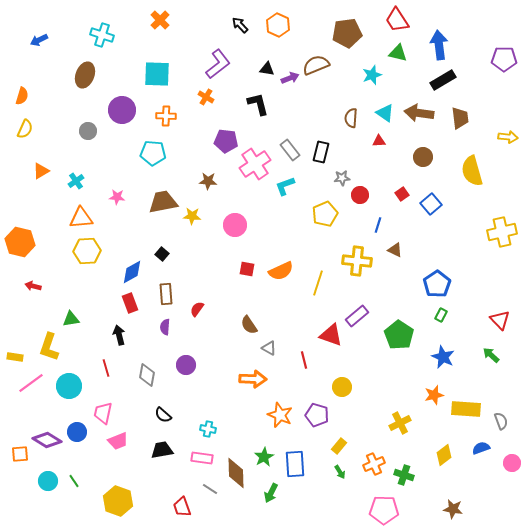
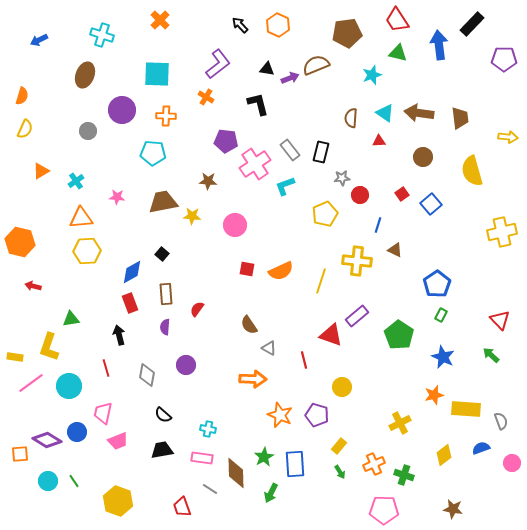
black rectangle at (443, 80): moved 29 px right, 56 px up; rotated 15 degrees counterclockwise
yellow line at (318, 283): moved 3 px right, 2 px up
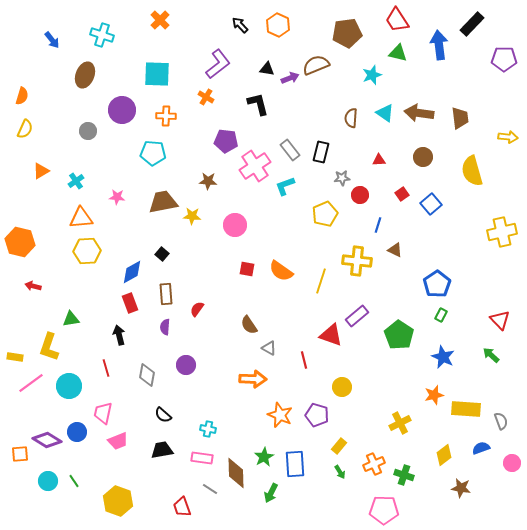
blue arrow at (39, 40): moved 13 px right; rotated 102 degrees counterclockwise
red triangle at (379, 141): moved 19 px down
pink cross at (255, 164): moved 2 px down
orange semicircle at (281, 271): rotated 60 degrees clockwise
brown star at (453, 509): moved 8 px right, 21 px up
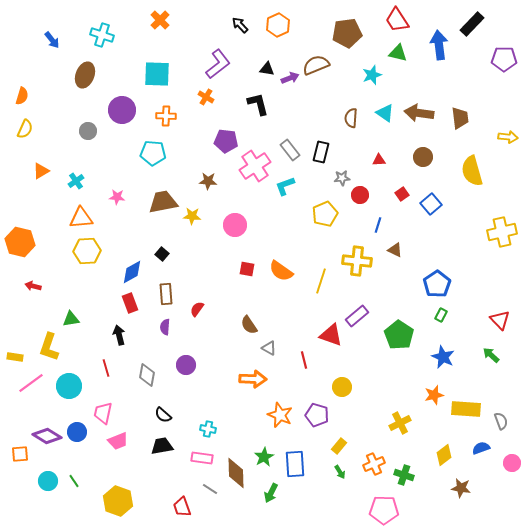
orange hexagon at (278, 25): rotated 10 degrees clockwise
purple diamond at (47, 440): moved 4 px up
black trapezoid at (162, 450): moved 4 px up
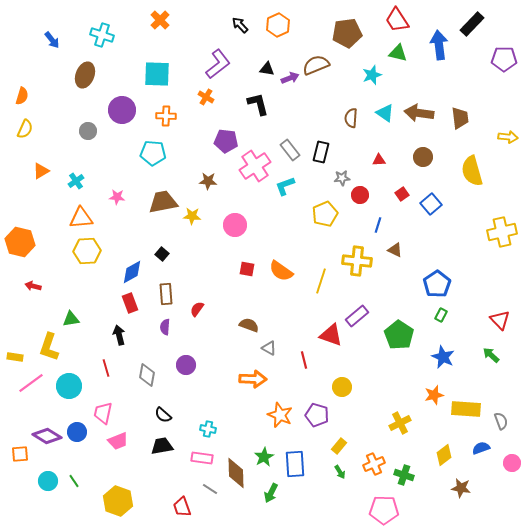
brown semicircle at (249, 325): rotated 144 degrees clockwise
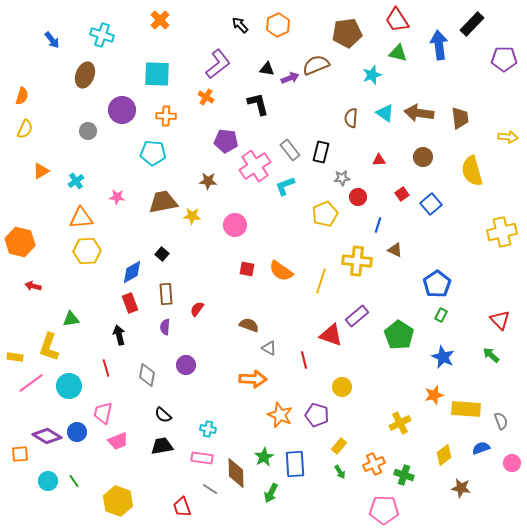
red circle at (360, 195): moved 2 px left, 2 px down
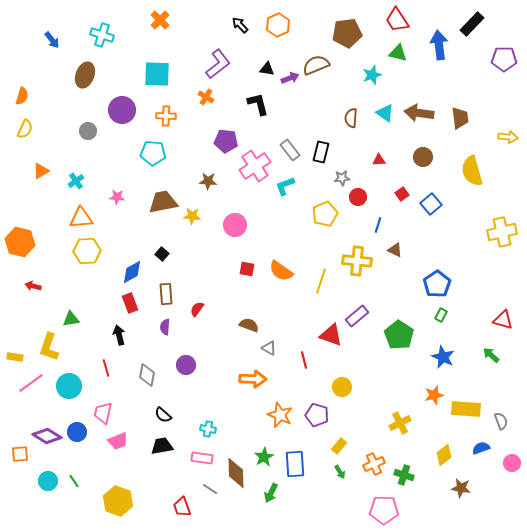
red triangle at (500, 320): moved 3 px right; rotated 30 degrees counterclockwise
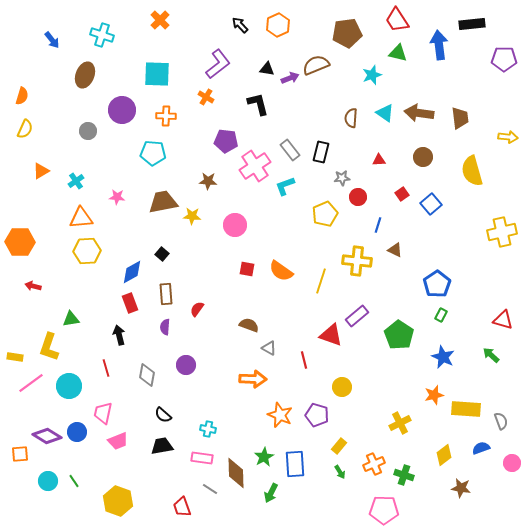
black rectangle at (472, 24): rotated 40 degrees clockwise
orange hexagon at (20, 242): rotated 12 degrees counterclockwise
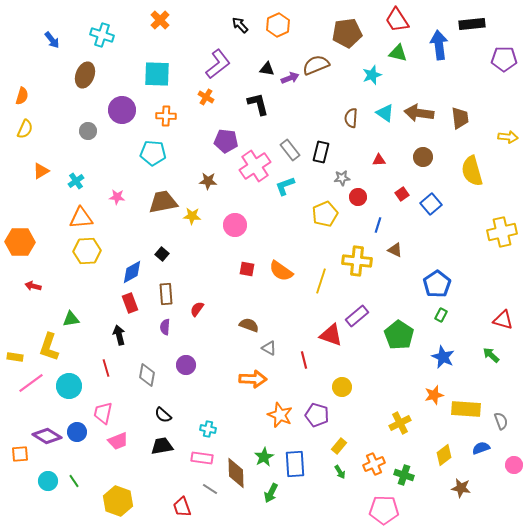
pink circle at (512, 463): moved 2 px right, 2 px down
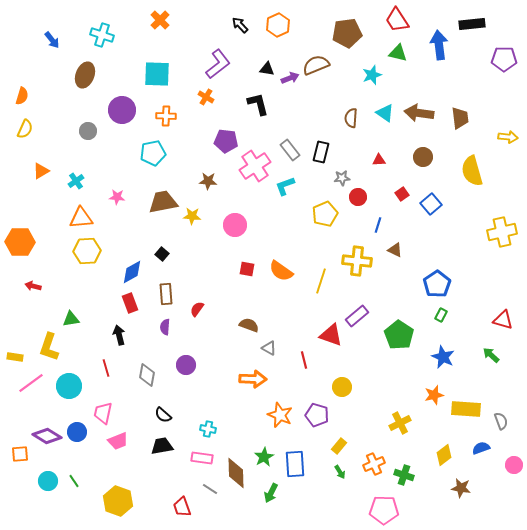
cyan pentagon at (153, 153): rotated 15 degrees counterclockwise
